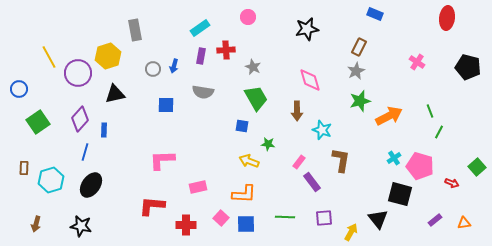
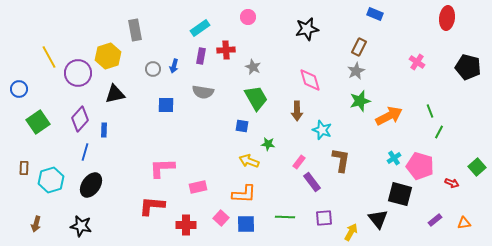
pink L-shape at (162, 160): moved 8 px down
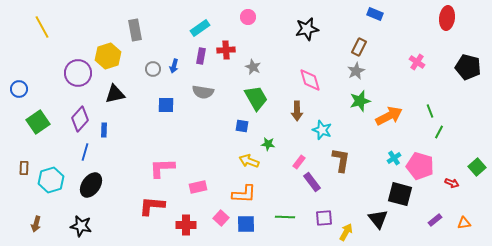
yellow line at (49, 57): moved 7 px left, 30 px up
yellow arrow at (351, 232): moved 5 px left
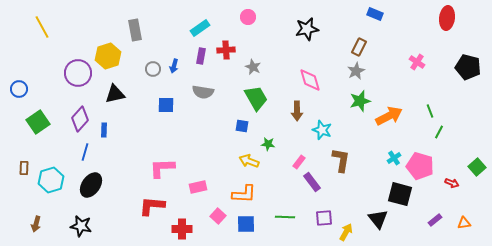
pink square at (221, 218): moved 3 px left, 2 px up
red cross at (186, 225): moved 4 px left, 4 px down
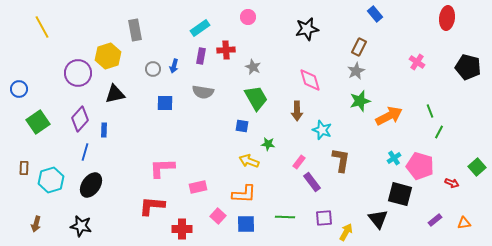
blue rectangle at (375, 14): rotated 28 degrees clockwise
blue square at (166, 105): moved 1 px left, 2 px up
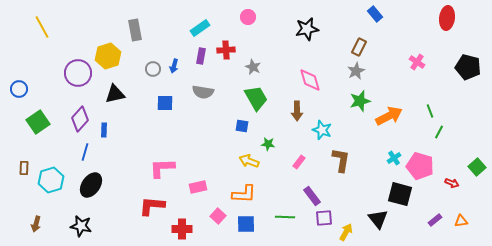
purple rectangle at (312, 182): moved 14 px down
orange triangle at (464, 223): moved 3 px left, 2 px up
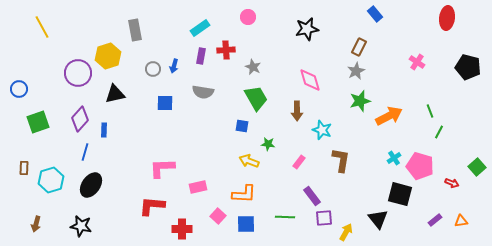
green square at (38, 122): rotated 15 degrees clockwise
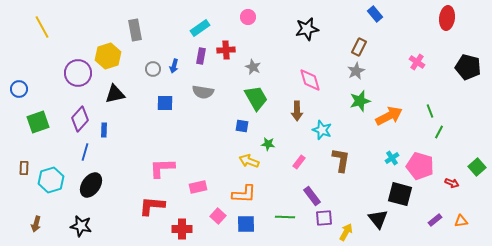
cyan cross at (394, 158): moved 2 px left
